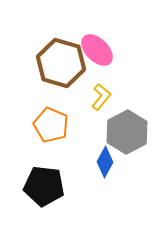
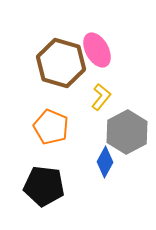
pink ellipse: rotated 16 degrees clockwise
orange pentagon: moved 2 px down
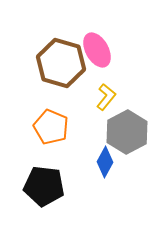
yellow L-shape: moved 5 px right
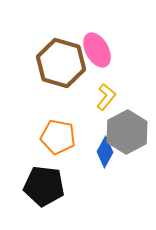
orange pentagon: moved 7 px right, 10 px down; rotated 12 degrees counterclockwise
blue diamond: moved 10 px up
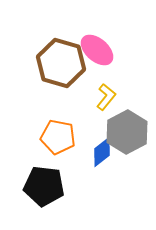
pink ellipse: rotated 20 degrees counterclockwise
blue diamond: moved 3 px left; rotated 24 degrees clockwise
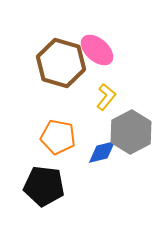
gray hexagon: moved 4 px right
blue diamond: rotated 24 degrees clockwise
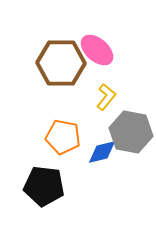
brown hexagon: rotated 15 degrees counterclockwise
gray hexagon: rotated 21 degrees counterclockwise
orange pentagon: moved 5 px right
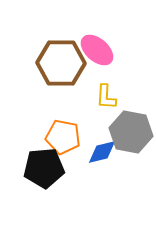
yellow L-shape: rotated 144 degrees clockwise
black pentagon: moved 18 px up; rotated 12 degrees counterclockwise
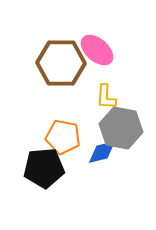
gray hexagon: moved 10 px left, 4 px up
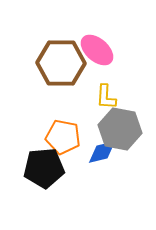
gray hexagon: moved 1 px left, 1 px down
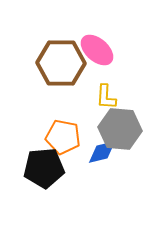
gray hexagon: rotated 6 degrees counterclockwise
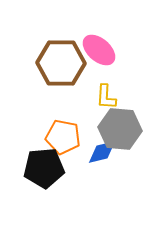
pink ellipse: moved 2 px right
